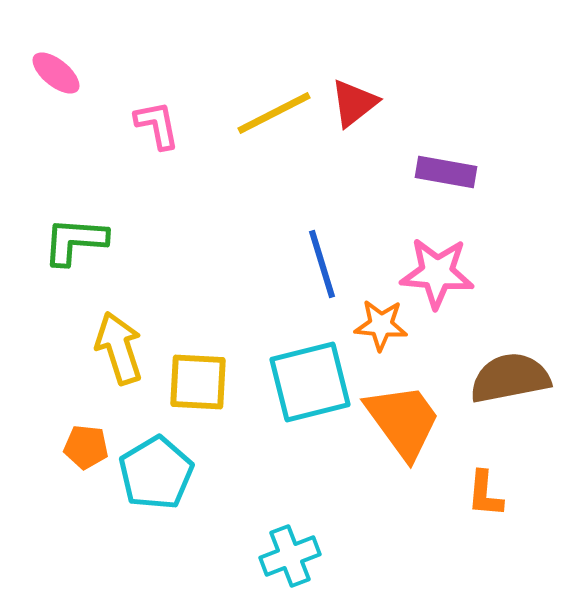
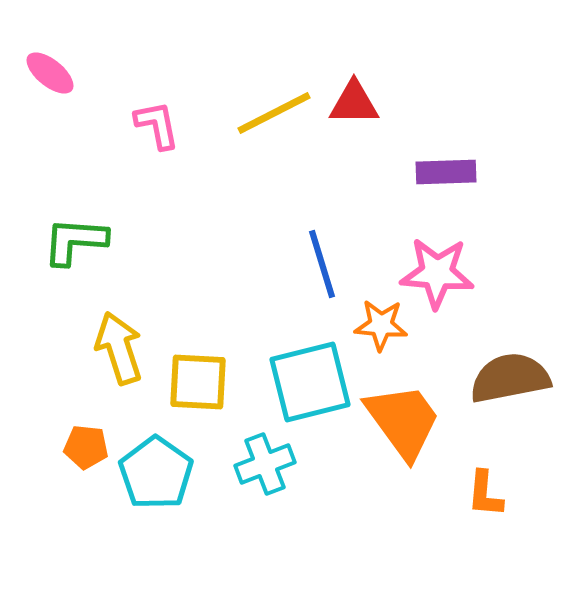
pink ellipse: moved 6 px left
red triangle: rotated 38 degrees clockwise
purple rectangle: rotated 12 degrees counterclockwise
cyan pentagon: rotated 6 degrees counterclockwise
cyan cross: moved 25 px left, 92 px up
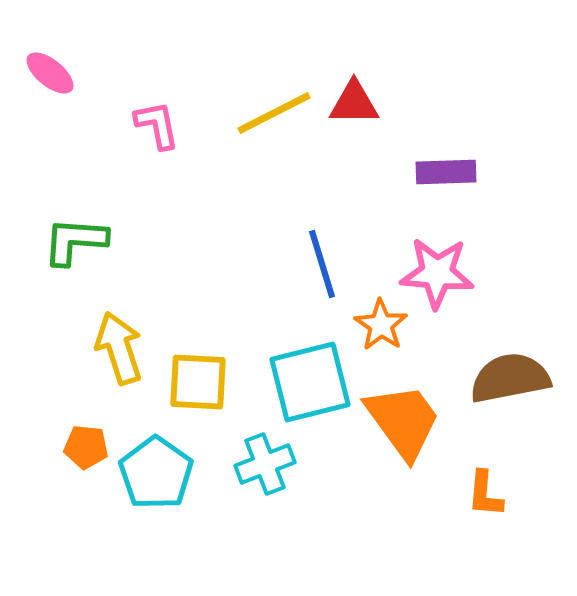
orange star: rotated 30 degrees clockwise
